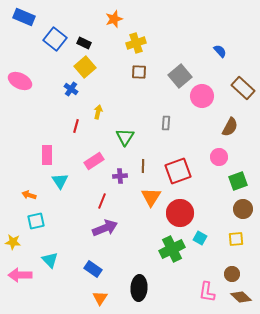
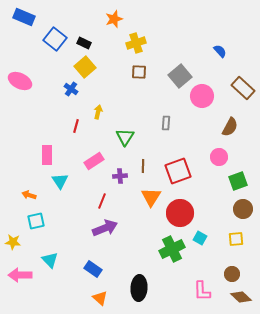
pink L-shape at (207, 292): moved 5 px left, 1 px up; rotated 10 degrees counterclockwise
orange triangle at (100, 298): rotated 21 degrees counterclockwise
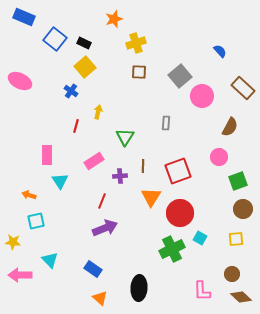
blue cross at (71, 89): moved 2 px down
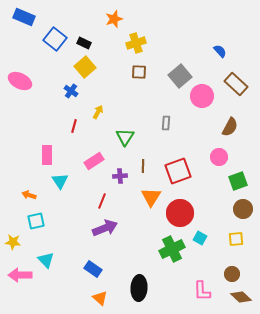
brown rectangle at (243, 88): moved 7 px left, 4 px up
yellow arrow at (98, 112): rotated 16 degrees clockwise
red line at (76, 126): moved 2 px left
cyan triangle at (50, 260): moved 4 px left
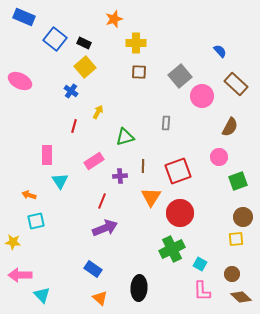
yellow cross at (136, 43): rotated 18 degrees clockwise
green triangle at (125, 137): rotated 42 degrees clockwise
brown circle at (243, 209): moved 8 px down
cyan square at (200, 238): moved 26 px down
cyan triangle at (46, 260): moved 4 px left, 35 px down
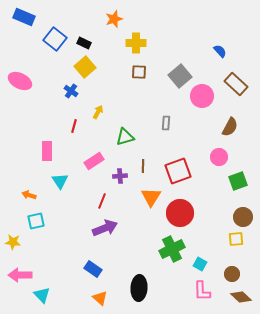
pink rectangle at (47, 155): moved 4 px up
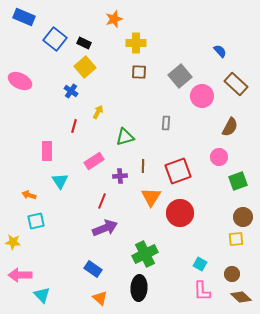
green cross at (172, 249): moved 27 px left, 5 px down
